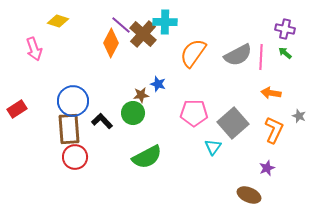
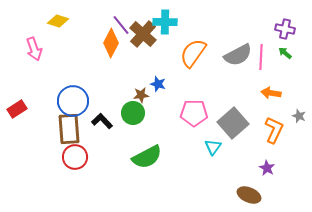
purple line: rotated 10 degrees clockwise
purple star: rotated 21 degrees counterclockwise
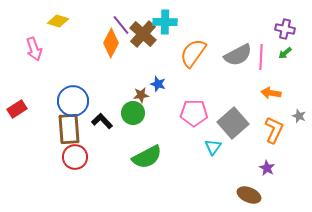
green arrow: rotated 80 degrees counterclockwise
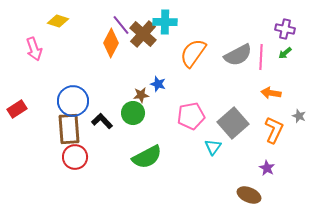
pink pentagon: moved 3 px left, 3 px down; rotated 12 degrees counterclockwise
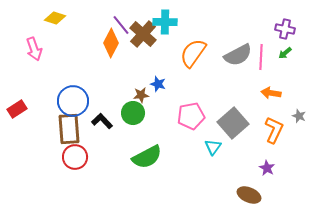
yellow diamond: moved 3 px left, 3 px up
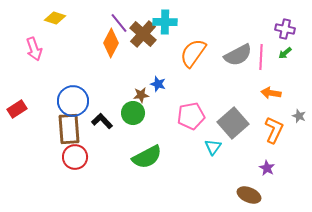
purple line: moved 2 px left, 2 px up
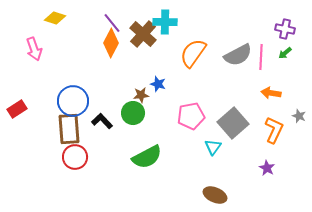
purple line: moved 7 px left
brown ellipse: moved 34 px left
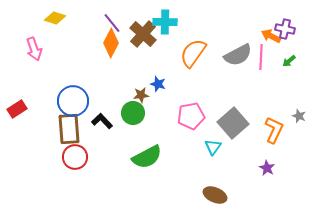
green arrow: moved 4 px right, 8 px down
orange arrow: moved 57 px up; rotated 18 degrees clockwise
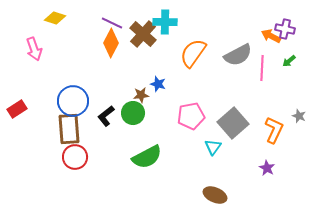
purple line: rotated 25 degrees counterclockwise
pink line: moved 1 px right, 11 px down
black L-shape: moved 4 px right, 5 px up; rotated 85 degrees counterclockwise
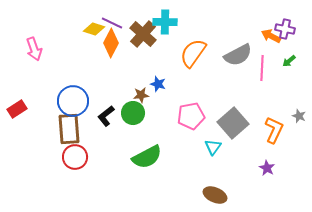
yellow diamond: moved 39 px right, 11 px down
